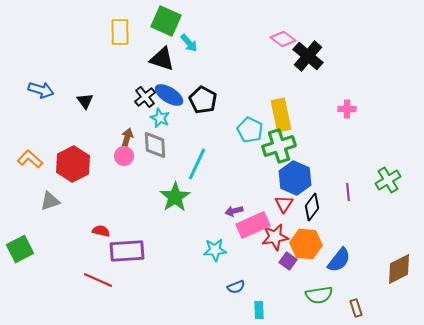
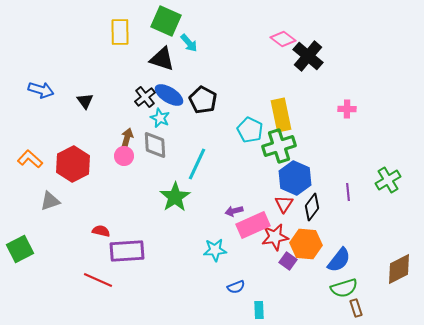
green semicircle at (319, 295): moved 25 px right, 7 px up; rotated 8 degrees counterclockwise
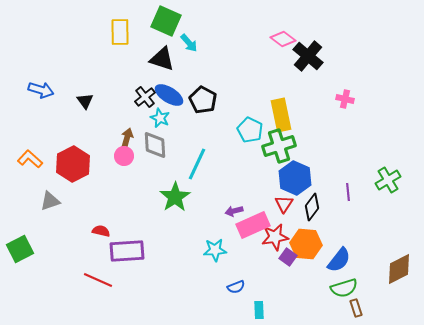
pink cross at (347, 109): moved 2 px left, 10 px up; rotated 12 degrees clockwise
purple square at (288, 261): moved 4 px up
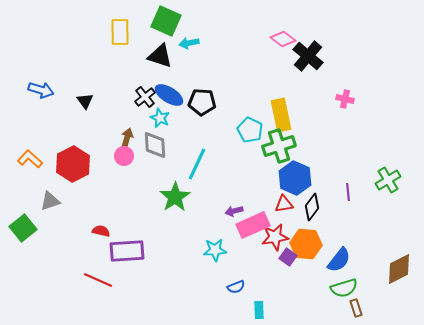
cyan arrow at (189, 43): rotated 120 degrees clockwise
black triangle at (162, 59): moved 2 px left, 3 px up
black pentagon at (203, 100): moved 1 px left, 2 px down; rotated 24 degrees counterclockwise
red triangle at (284, 204): rotated 48 degrees clockwise
green square at (20, 249): moved 3 px right, 21 px up; rotated 12 degrees counterclockwise
